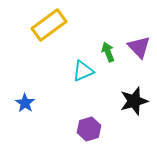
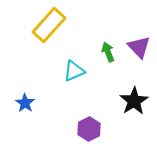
yellow rectangle: rotated 12 degrees counterclockwise
cyan triangle: moved 9 px left
black star: rotated 16 degrees counterclockwise
purple hexagon: rotated 10 degrees counterclockwise
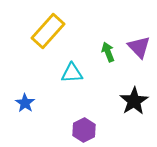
yellow rectangle: moved 1 px left, 6 px down
cyan triangle: moved 2 px left, 2 px down; rotated 20 degrees clockwise
purple hexagon: moved 5 px left, 1 px down
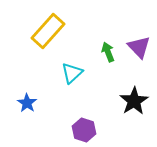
cyan triangle: rotated 40 degrees counterclockwise
blue star: moved 2 px right
purple hexagon: rotated 15 degrees counterclockwise
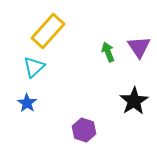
purple triangle: rotated 10 degrees clockwise
cyan triangle: moved 38 px left, 6 px up
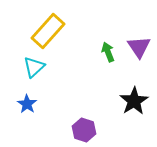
blue star: moved 1 px down
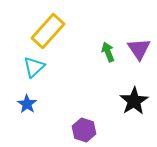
purple triangle: moved 2 px down
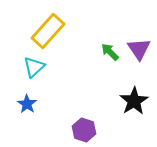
green arrow: moved 2 px right; rotated 24 degrees counterclockwise
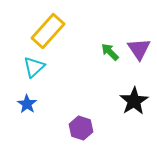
purple hexagon: moved 3 px left, 2 px up
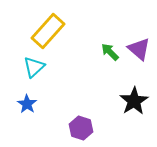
purple triangle: rotated 15 degrees counterclockwise
